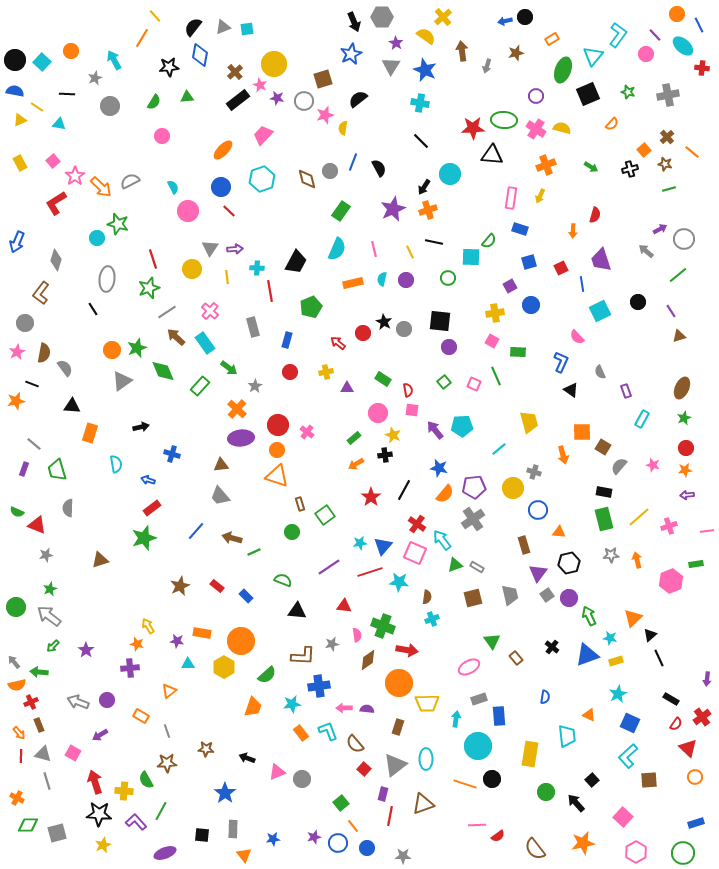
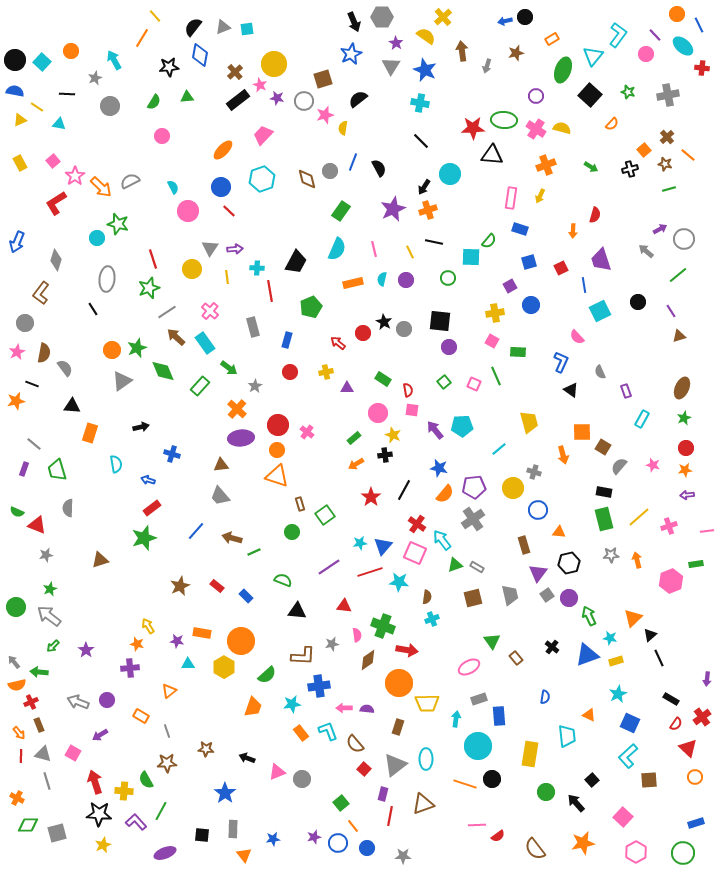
black square at (588, 94): moved 2 px right, 1 px down; rotated 25 degrees counterclockwise
orange line at (692, 152): moved 4 px left, 3 px down
blue line at (582, 284): moved 2 px right, 1 px down
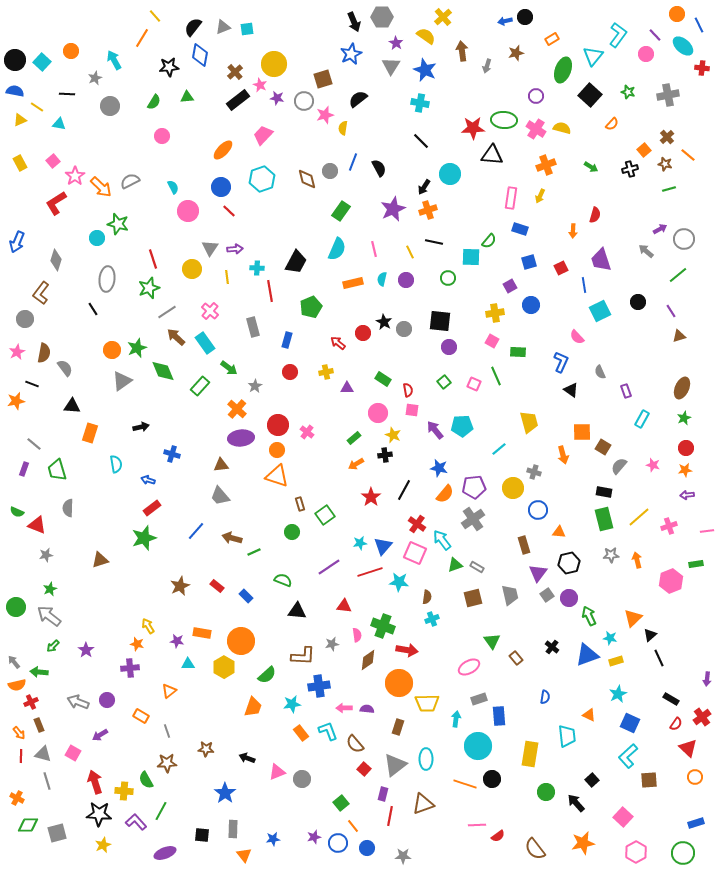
gray circle at (25, 323): moved 4 px up
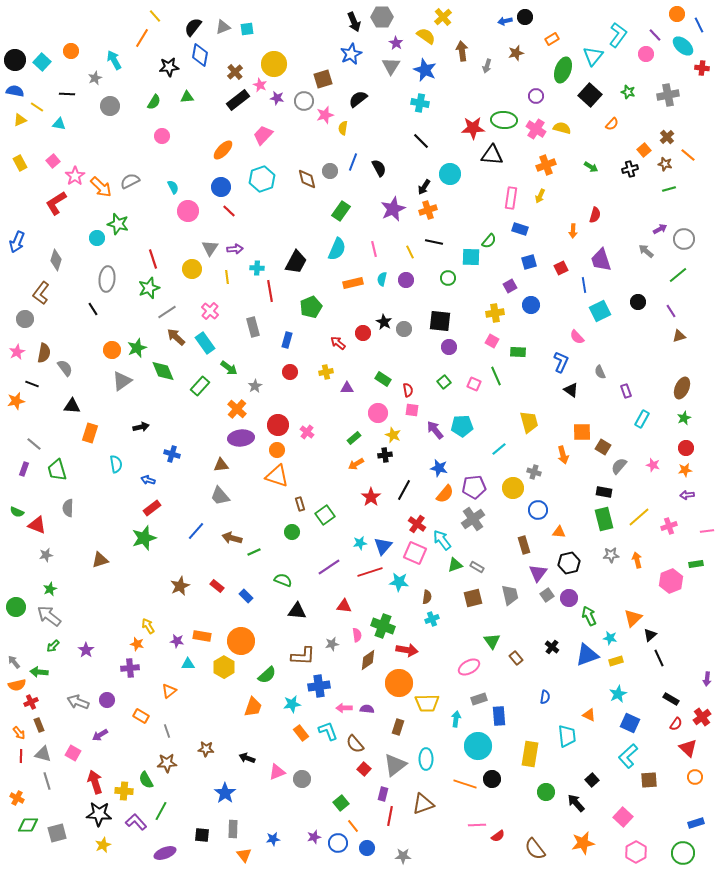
orange rectangle at (202, 633): moved 3 px down
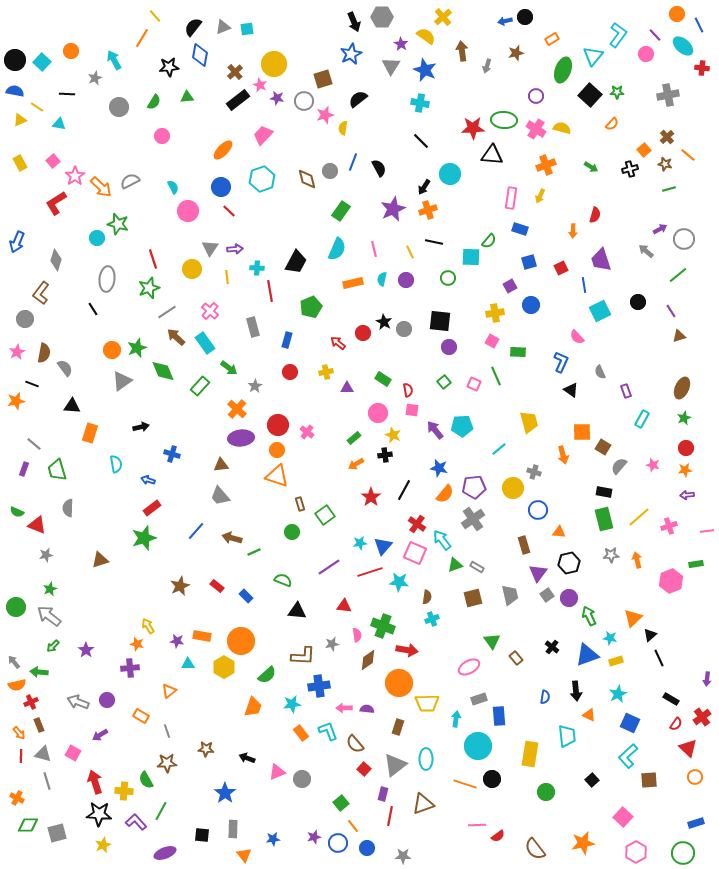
purple star at (396, 43): moved 5 px right, 1 px down
green star at (628, 92): moved 11 px left; rotated 16 degrees counterclockwise
gray circle at (110, 106): moved 9 px right, 1 px down
black arrow at (576, 803): moved 112 px up; rotated 144 degrees counterclockwise
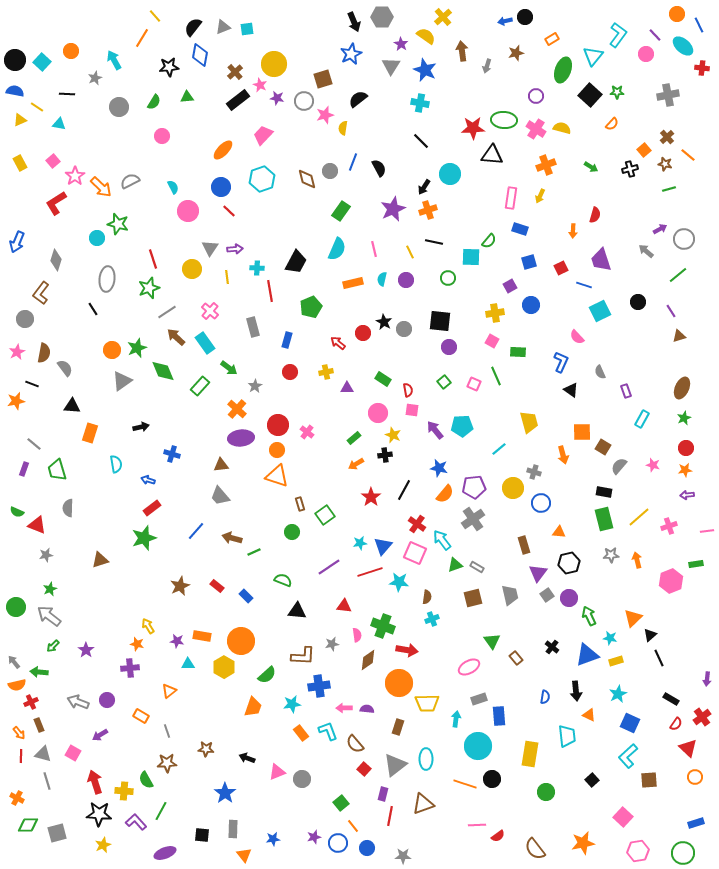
blue line at (584, 285): rotated 63 degrees counterclockwise
blue circle at (538, 510): moved 3 px right, 7 px up
pink hexagon at (636, 852): moved 2 px right, 1 px up; rotated 20 degrees clockwise
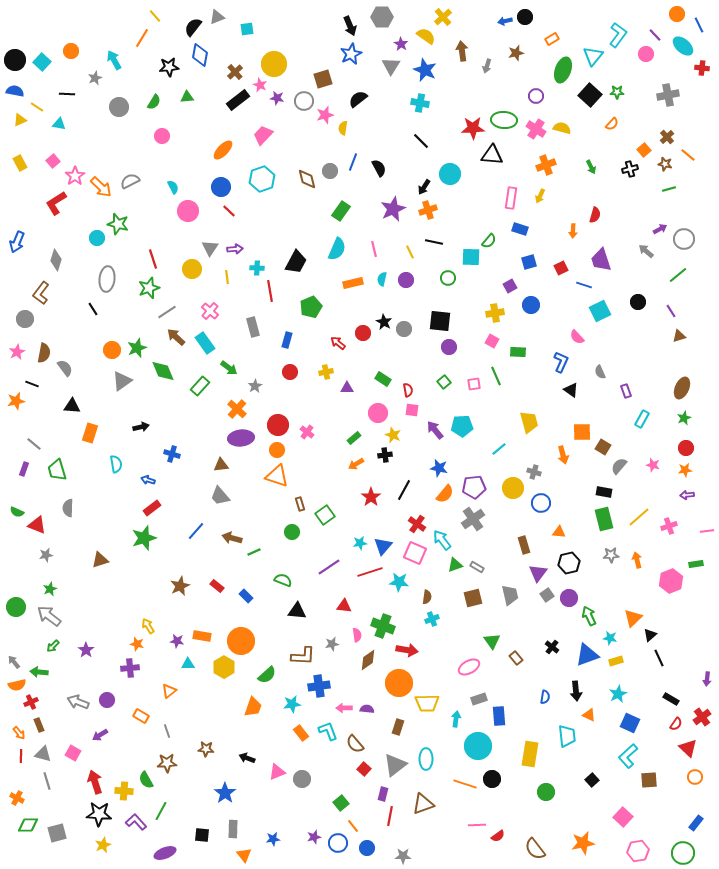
black arrow at (354, 22): moved 4 px left, 4 px down
gray triangle at (223, 27): moved 6 px left, 10 px up
green arrow at (591, 167): rotated 32 degrees clockwise
pink square at (474, 384): rotated 32 degrees counterclockwise
blue rectangle at (696, 823): rotated 35 degrees counterclockwise
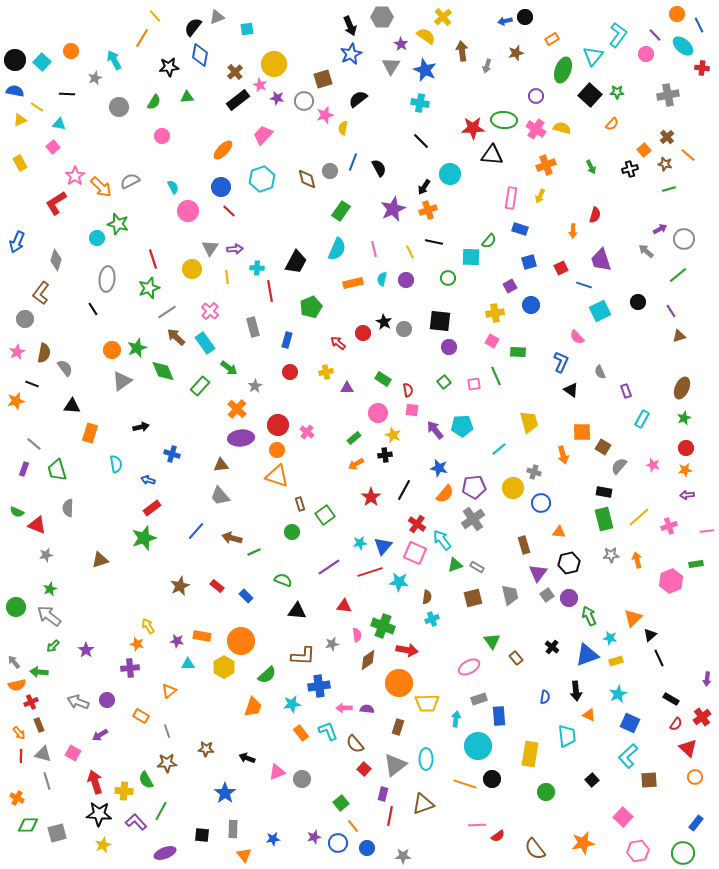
pink square at (53, 161): moved 14 px up
